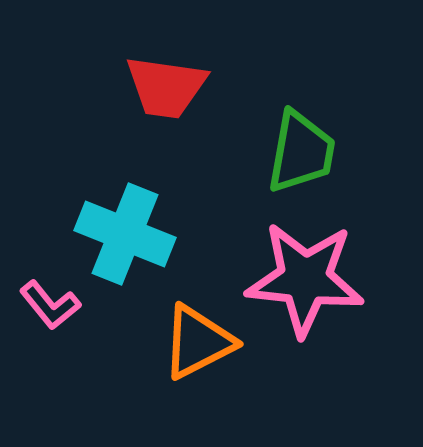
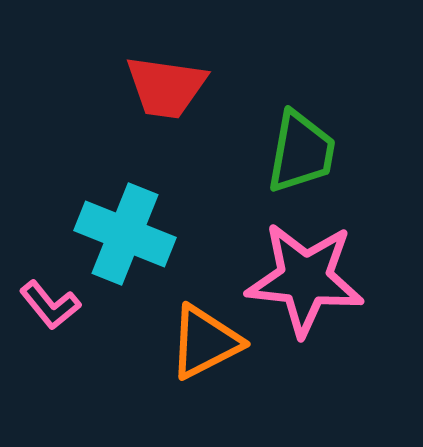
orange triangle: moved 7 px right
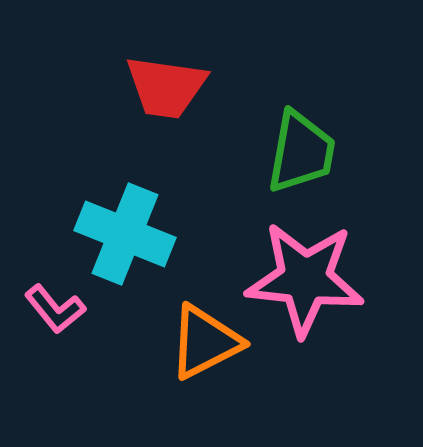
pink L-shape: moved 5 px right, 4 px down
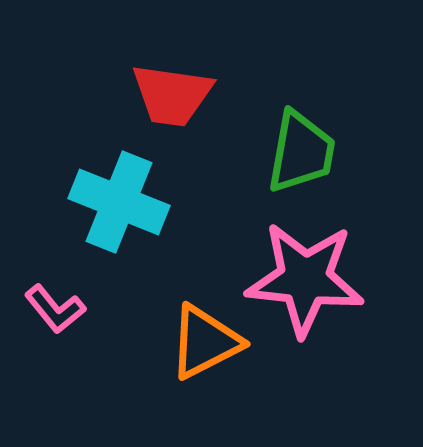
red trapezoid: moved 6 px right, 8 px down
cyan cross: moved 6 px left, 32 px up
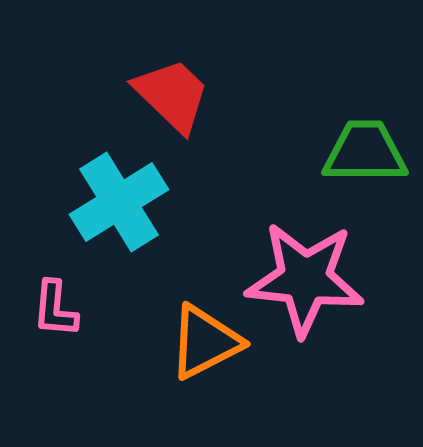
red trapezoid: rotated 144 degrees counterclockwise
green trapezoid: moved 64 px right; rotated 100 degrees counterclockwise
cyan cross: rotated 36 degrees clockwise
pink L-shape: rotated 44 degrees clockwise
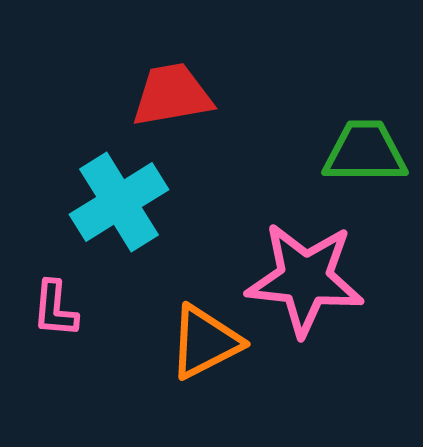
red trapezoid: rotated 54 degrees counterclockwise
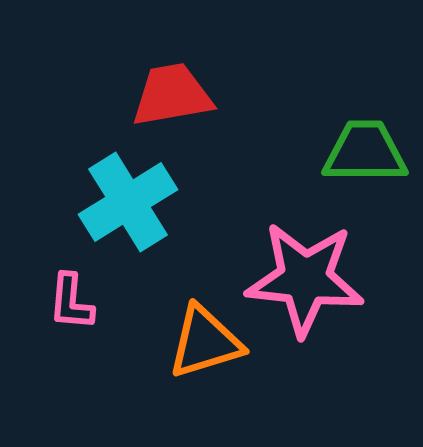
cyan cross: moved 9 px right
pink L-shape: moved 16 px right, 7 px up
orange triangle: rotated 10 degrees clockwise
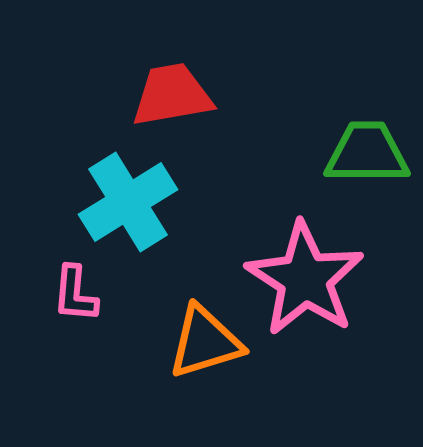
green trapezoid: moved 2 px right, 1 px down
pink star: rotated 27 degrees clockwise
pink L-shape: moved 4 px right, 8 px up
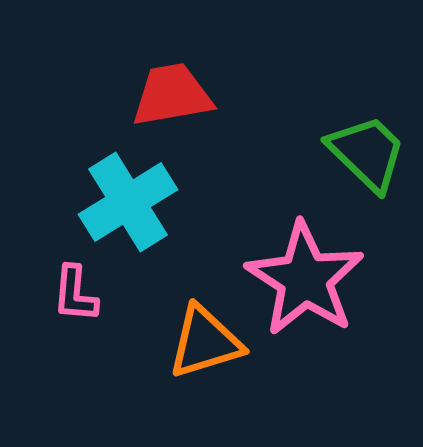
green trapezoid: rotated 44 degrees clockwise
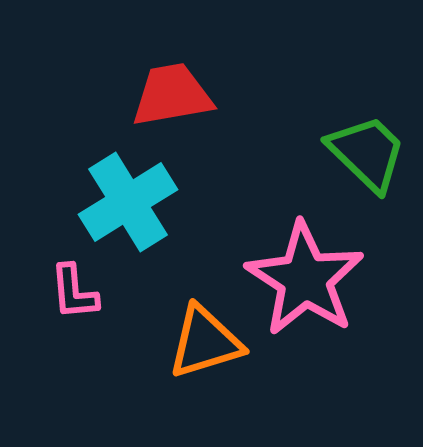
pink L-shape: moved 1 px left, 2 px up; rotated 10 degrees counterclockwise
